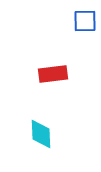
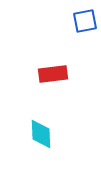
blue square: rotated 10 degrees counterclockwise
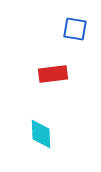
blue square: moved 10 px left, 8 px down; rotated 20 degrees clockwise
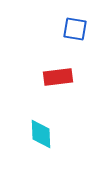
red rectangle: moved 5 px right, 3 px down
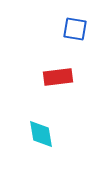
cyan diamond: rotated 8 degrees counterclockwise
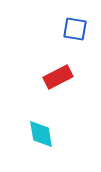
red rectangle: rotated 20 degrees counterclockwise
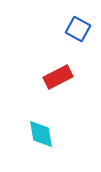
blue square: moved 3 px right; rotated 20 degrees clockwise
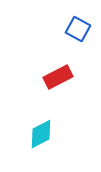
cyan diamond: rotated 72 degrees clockwise
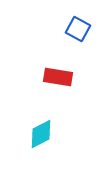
red rectangle: rotated 36 degrees clockwise
